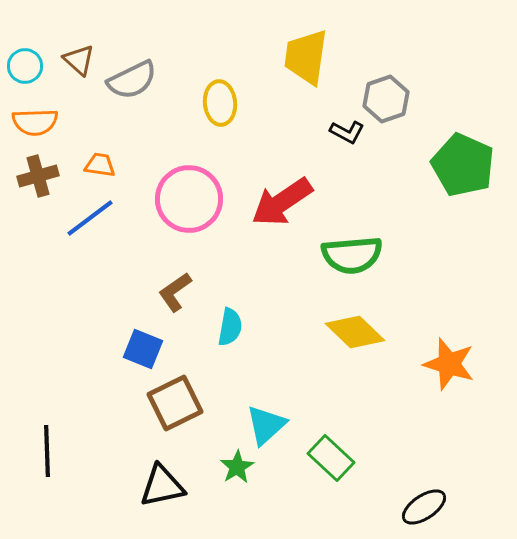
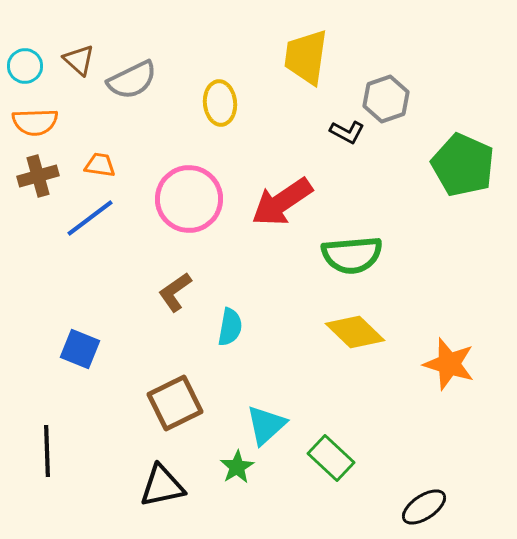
blue square: moved 63 px left
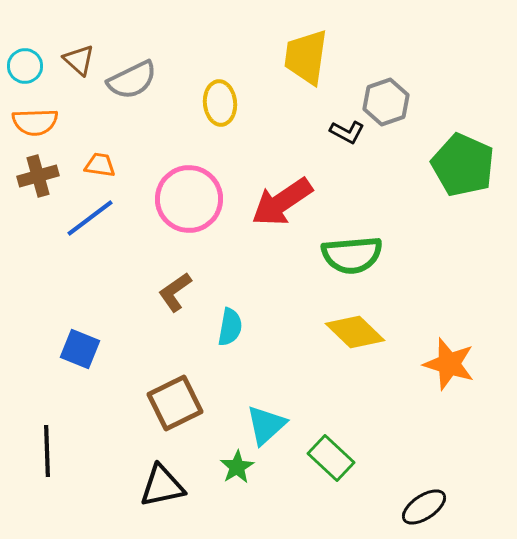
gray hexagon: moved 3 px down
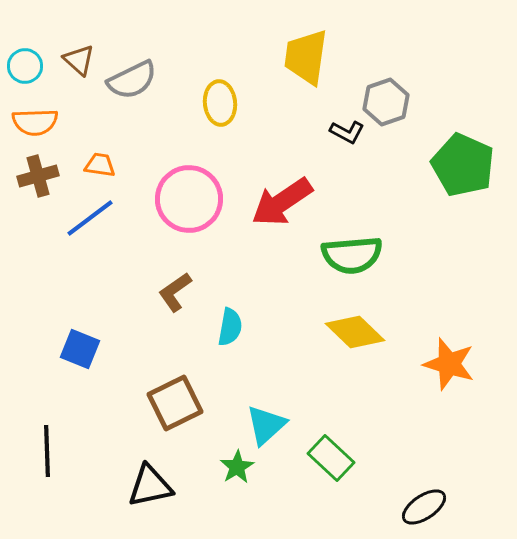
black triangle: moved 12 px left
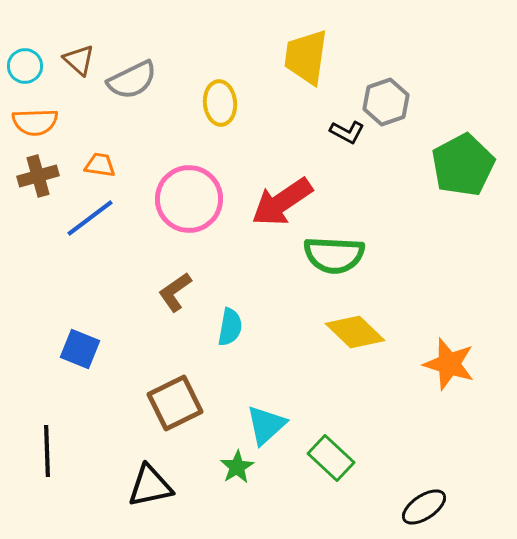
green pentagon: rotated 20 degrees clockwise
green semicircle: moved 18 px left; rotated 8 degrees clockwise
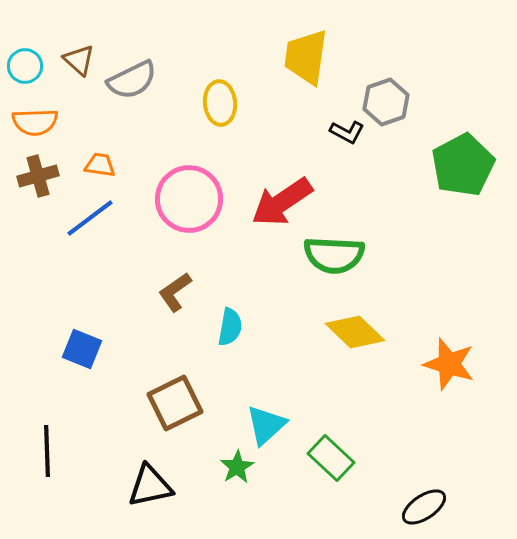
blue square: moved 2 px right
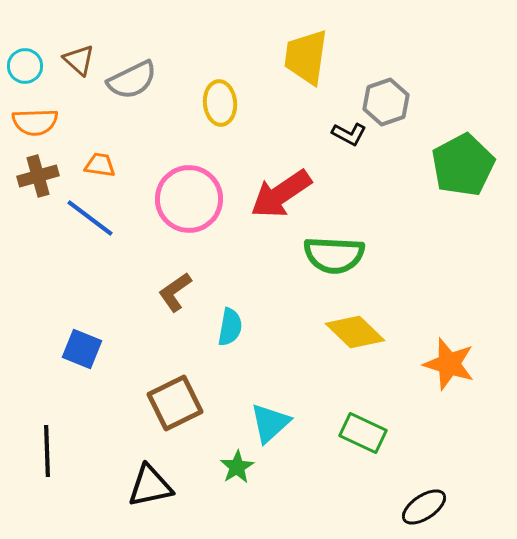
black L-shape: moved 2 px right, 2 px down
red arrow: moved 1 px left, 8 px up
blue line: rotated 74 degrees clockwise
cyan triangle: moved 4 px right, 2 px up
green rectangle: moved 32 px right, 25 px up; rotated 18 degrees counterclockwise
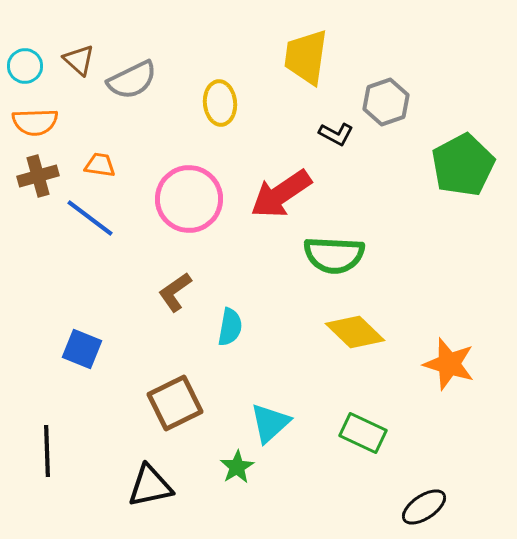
black L-shape: moved 13 px left
